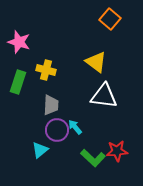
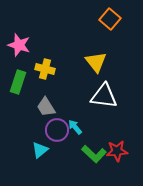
pink star: moved 3 px down
yellow triangle: rotated 15 degrees clockwise
yellow cross: moved 1 px left, 1 px up
gray trapezoid: moved 5 px left, 2 px down; rotated 145 degrees clockwise
green L-shape: moved 1 px right, 4 px up
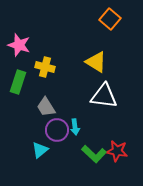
yellow triangle: rotated 20 degrees counterclockwise
yellow cross: moved 2 px up
cyan arrow: rotated 147 degrees counterclockwise
red star: rotated 15 degrees clockwise
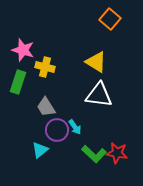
pink star: moved 4 px right, 5 px down
white triangle: moved 5 px left, 1 px up
cyan arrow: rotated 28 degrees counterclockwise
red star: moved 2 px down
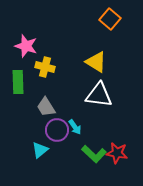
pink star: moved 3 px right, 4 px up
green rectangle: rotated 20 degrees counterclockwise
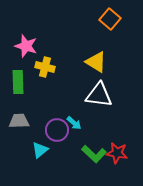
gray trapezoid: moved 27 px left, 14 px down; rotated 120 degrees clockwise
cyan arrow: moved 1 px left, 4 px up; rotated 14 degrees counterclockwise
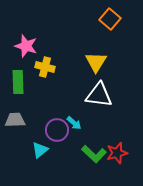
yellow triangle: rotated 30 degrees clockwise
gray trapezoid: moved 4 px left, 1 px up
red star: rotated 25 degrees counterclockwise
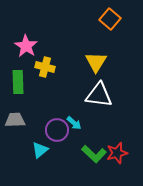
pink star: rotated 15 degrees clockwise
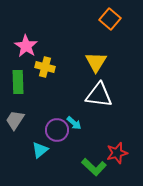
gray trapezoid: rotated 55 degrees counterclockwise
green L-shape: moved 13 px down
